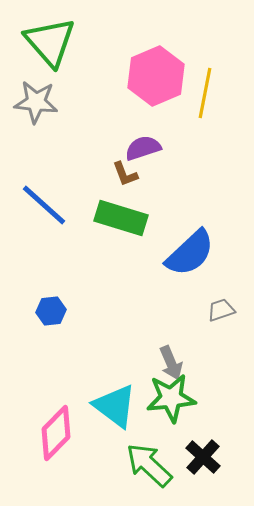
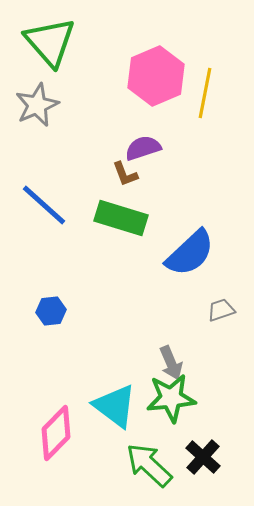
gray star: moved 1 px right, 3 px down; rotated 30 degrees counterclockwise
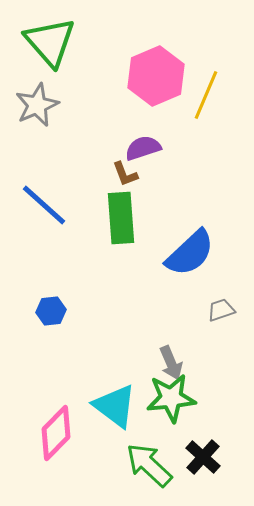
yellow line: moved 1 px right, 2 px down; rotated 12 degrees clockwise
green rectangle: rotated 69 degrees clockwise
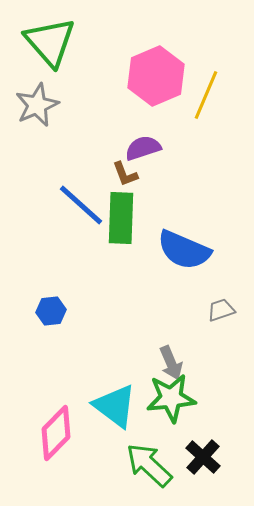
blue line: moved 37 px right
green rectangle: rotated 6 degrees clockwise
blue semicircle: moved 6 px left, 3 px up; rotated 66 degrees clockwise
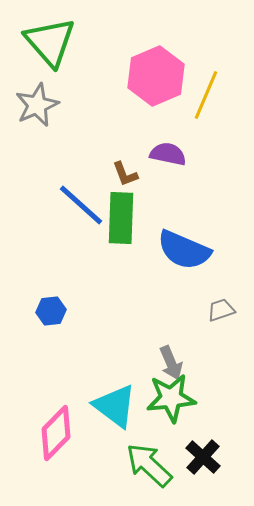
purple semicircle: moved 25 px right, 6 px down; rotated 30 degrees clockwise
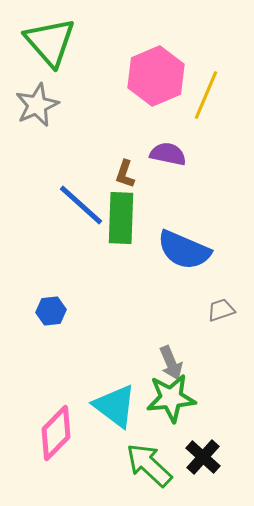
brown L-shape: rotated 40 degrees clockwise
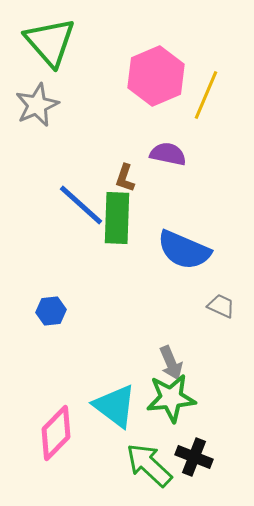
brown L-shape: moved 4 px down
green rectangle: moved 4 px left
gray trapezoid: moved 4 px up; rotated 44 degrees clockwise
black cross: moved 9 px left; rotated 21 degrees counterclockwise
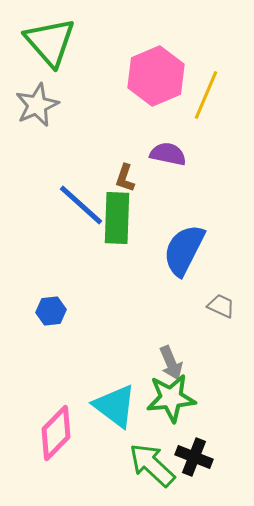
blue semicircle: rotated 94 degrees clockwise
green arrow: moved 3 px right
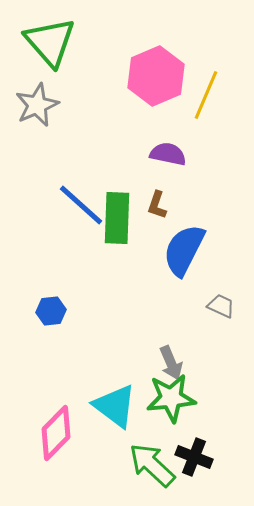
brown L-shape: moved 32 px right, 27 px down
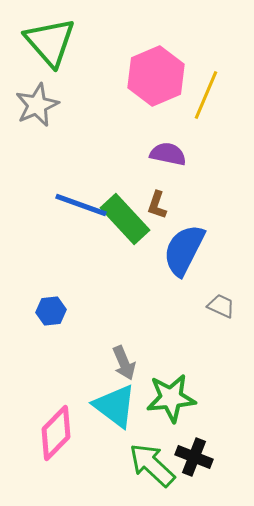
blue line: rotated 22 degrees counterclockwise
green rectangle: moved 8 px right, 1 px down; rotated 45 degrees counterclockwise
gray arrow: moved 47 px left
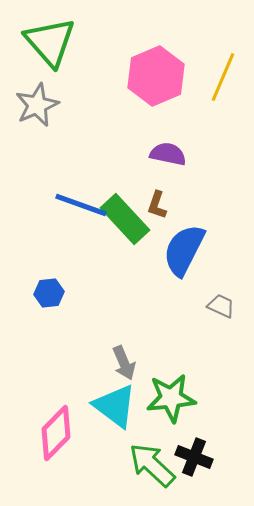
yellow line: moved 17 px right, 18 px up
blue hexagon: moved 2 px left, 18 px up
